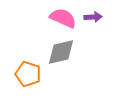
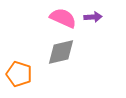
orange pentagon: moved 9 px left
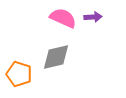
gray diamond: moved 5 px left, 5 px down
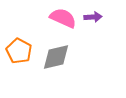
orange pentagon: moved 23 px up; rotated 10 degrees clockwise
